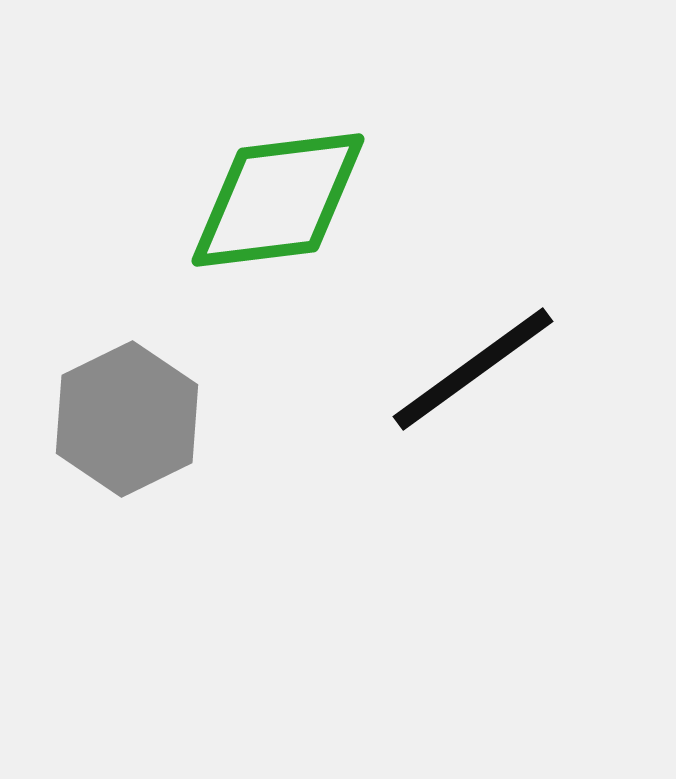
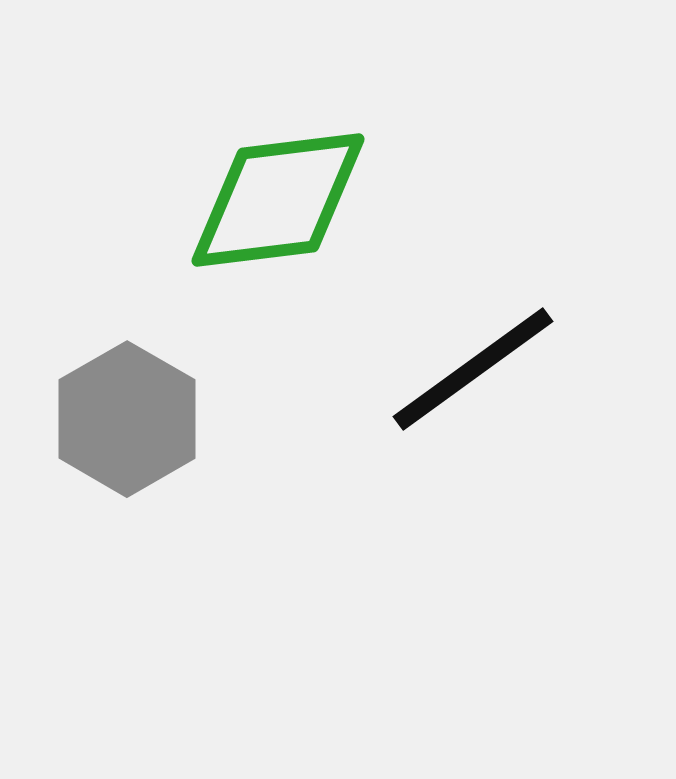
gray hexagon: rotated 4 degrees counterclockwise
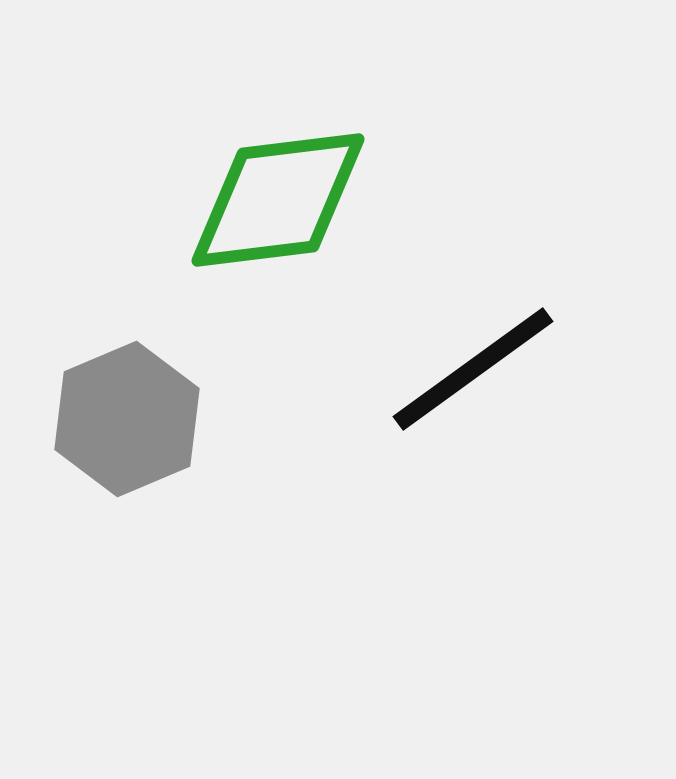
gray hexagon: rotated 7 degrees clockwise
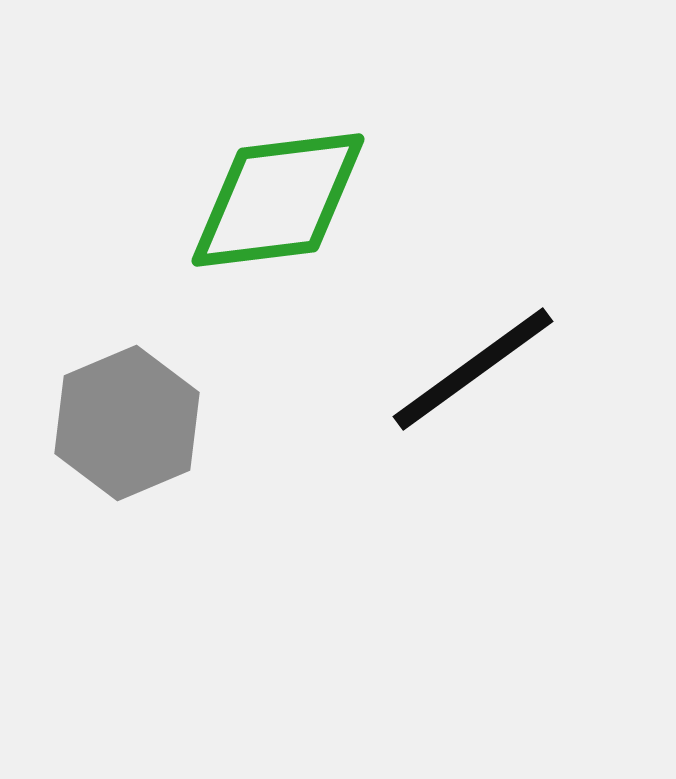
gray hexagon: moved 4 px down
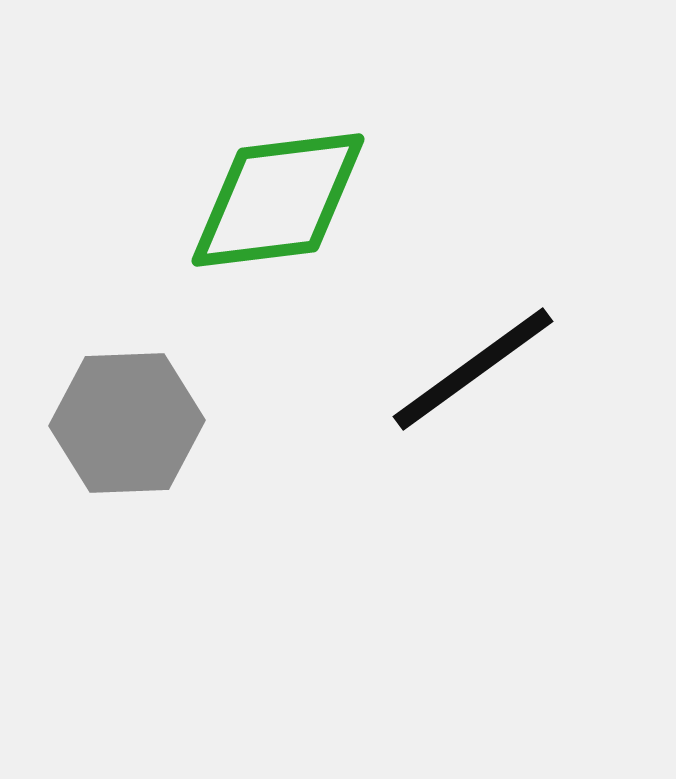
gray hexagon: rotated 21 degrees clockwise
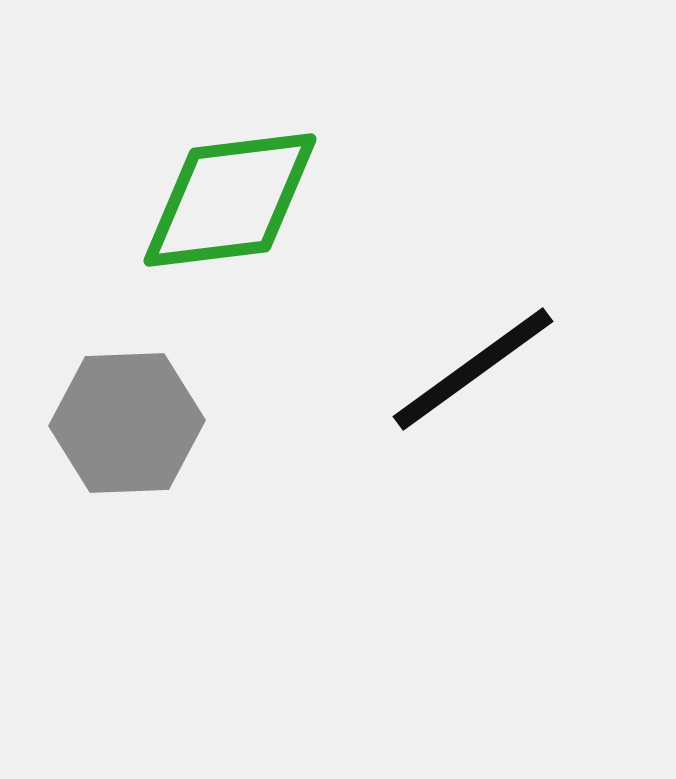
green diamond: moved 48 px left
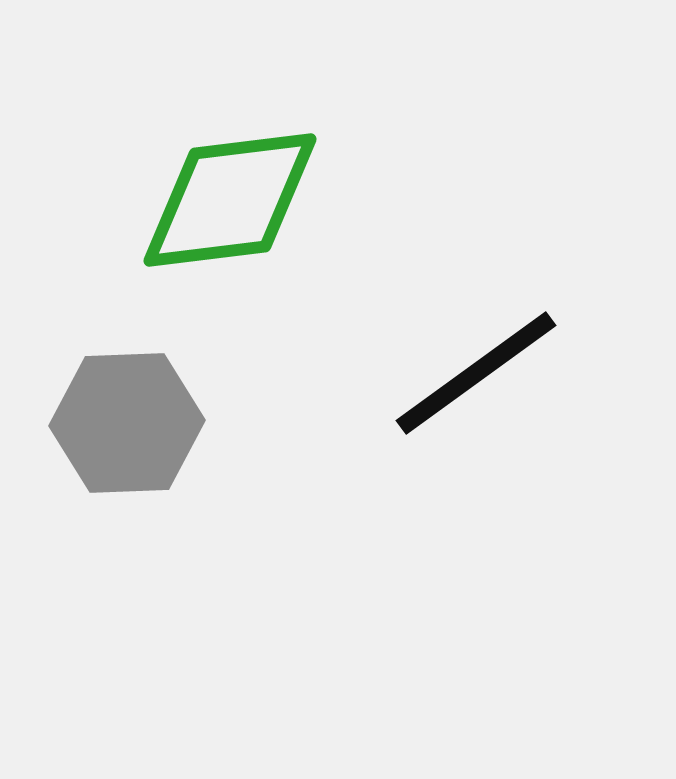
black line: moved 3 px right, 4 px down
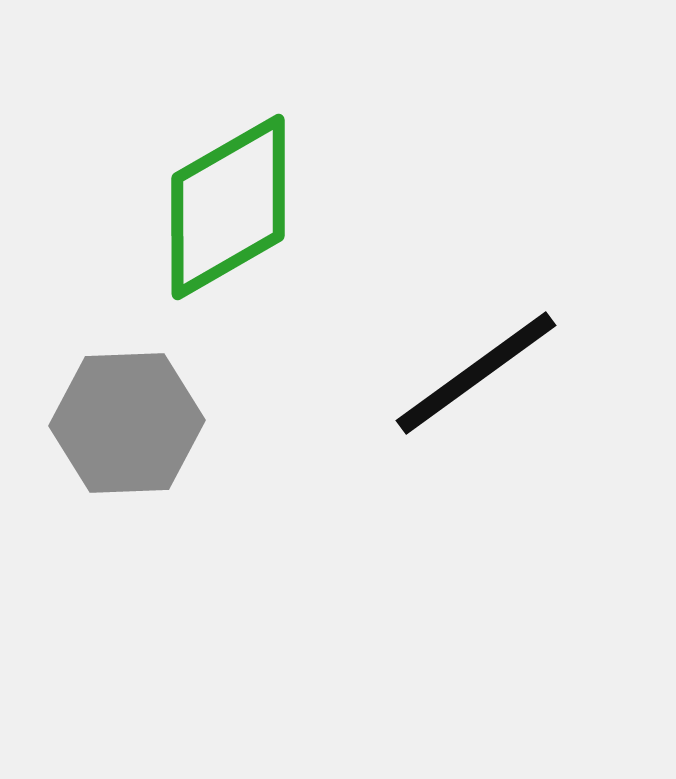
green diamond: moved 2 px left, 7 px down; rotated 23 degrees counterclockwise
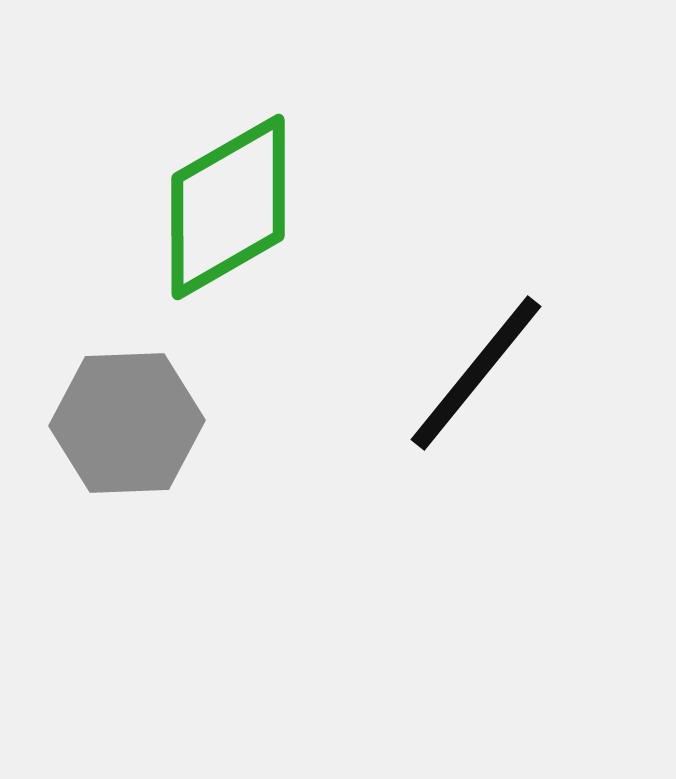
black line: rotated 15 degrees counterclockwise
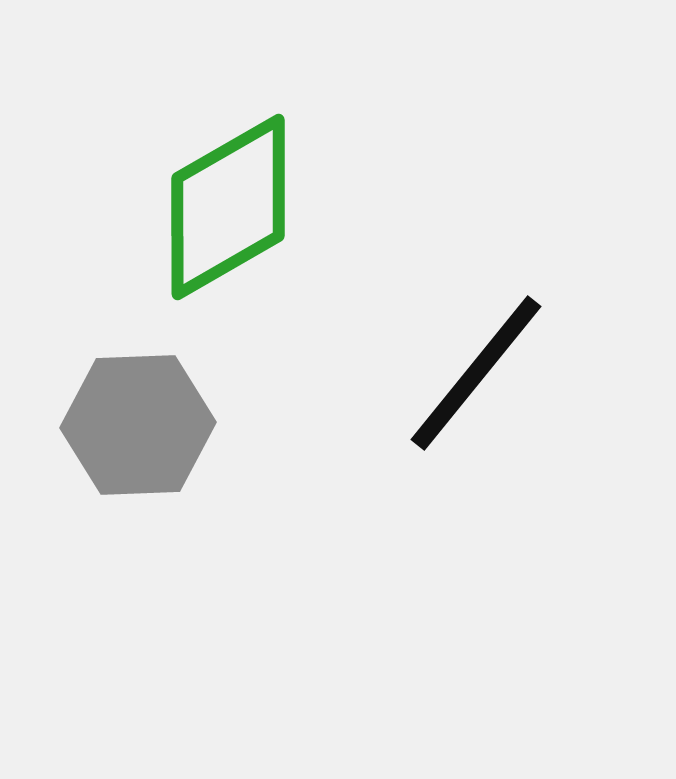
gray hexagon: moved 11 px right, 2 px down
